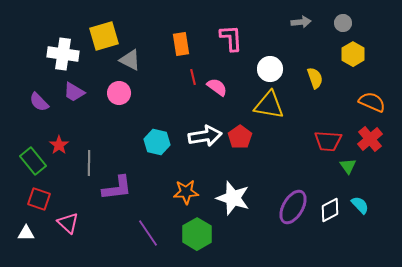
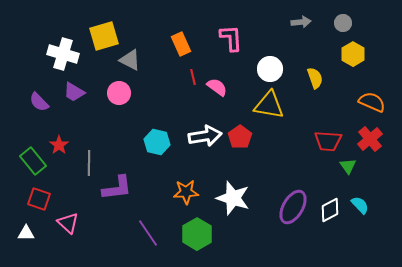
orange rectangle: rotated 15 degrees counterclockwise
white cross: rotated 8 degrees clockwise
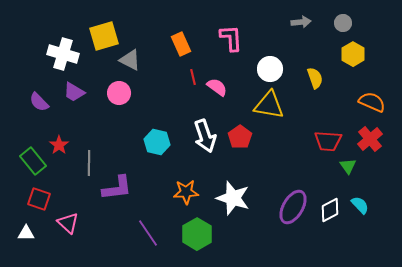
white arrow: rotated 80 degrees clockwise
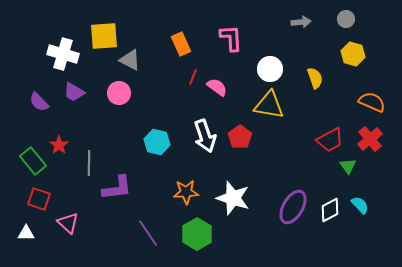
gray circle: moved 3 px right, 4 px up
yellow square: rotated 12 degrees clockwise
yellow hexagon: rotated 15 degrees counterclockwise
red line: rotated 35 degrees clockwise
red trapezoid: moved 2 px right, 1 px up; rotated 32 degrees counterclockwise
